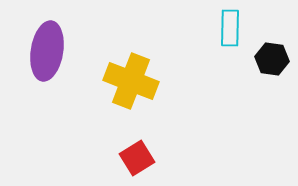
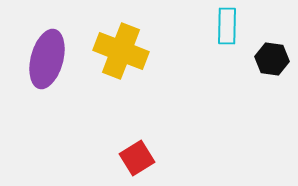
cyan rectangle: moved 3 px left, 2 px up
purple ellipse: moved 8 px down; rotated 6 degrees clockwise
yellow cross: moved 10 px left, 30 px up
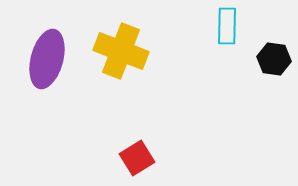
black hexagon: moved 2 px right
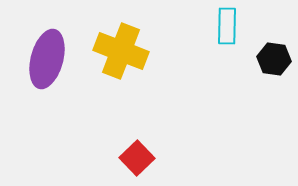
red square: rotated 12 degrees counterclockwise
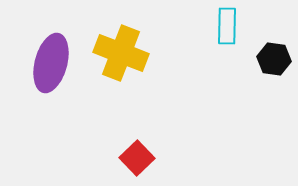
yellow cross: moved 2 px down
purple ellipse: moved 4 px right, 4 px down
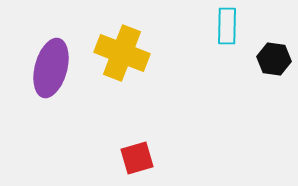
yellow cross: moved 1 px right
purple ellipse: moved 5 px down
red square: rotated 28 degrees clockwise
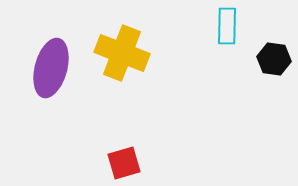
red square: moved 13 px left, 5 px down
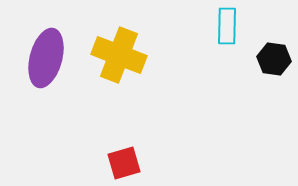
yellow cross: moved 3 px left, 2 px down
purple ellipse: moved 5 px left, 10 px up
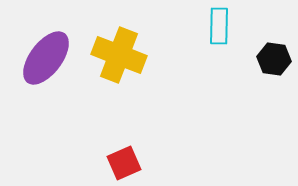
cyan rectangle: moved 8 px left
purple ellipse: rotated 22 degrees clockwise
red square: rotated 8 degrees counterclockwise
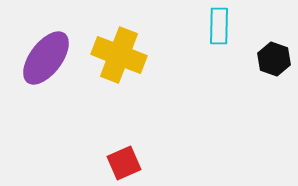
black hexagon: rotated 12 degrees clockwise
